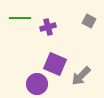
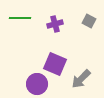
purple cross: moved 7 px right, 3 px up
gray arrow: moved 3 px down
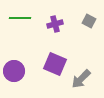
purple circle: moved 23 px left, 13 px up
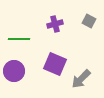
green line: moved 1 px left, 21 px down
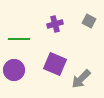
purple circle: moved 1 px up
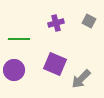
purple cross: moved 1 px right, 1 px up
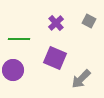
purple cross: rotated 28 degrees counterclockwise
purple square: moved 6 px up
purple circle: moved 1 px left
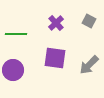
green line: moved 3 px left, 5 px up
purple square: rotated 15 degrees counterclockwise
gray arrow: moved 8 px right, 14 px up
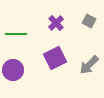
purple square: rotated 35 degrees counterclockwise
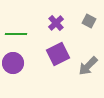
purple square: moved 3 px right, 4 px up
gray arrow: moved 1 px left, 1 px down
purple circle: moved 7 px up
